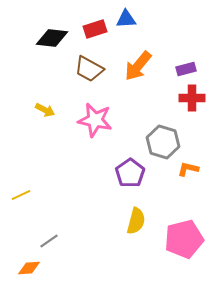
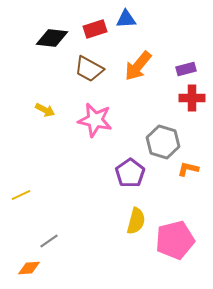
pink pentagon: moved 9 px left, 1 px down
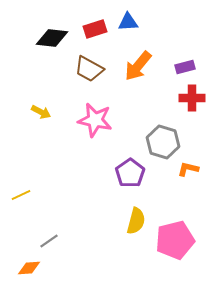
blue triangle: moved 2 px right, 3 px down
purple rectangle: moved 1 px left, 2 px up
yellow arrow: moved 4 px left, 2 px down
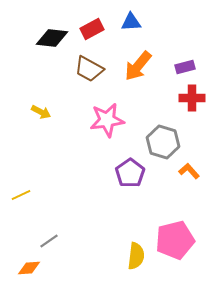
blue triangle: moved 3 px right
red rectangle: moved 3 px left; rotated 10 degrees counterclockwise
pink star: moved 12 px right; rotated 20 degrees counterclockwise
orange L-shape: moved 1 px right, 2 px down; rotated 35 degrees clockwise
yellow semicircle: moved 35 px down; rotated 8 degrees counterclockwise
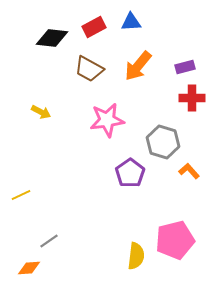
red rectangle: moved 2 px right, 2 px up
